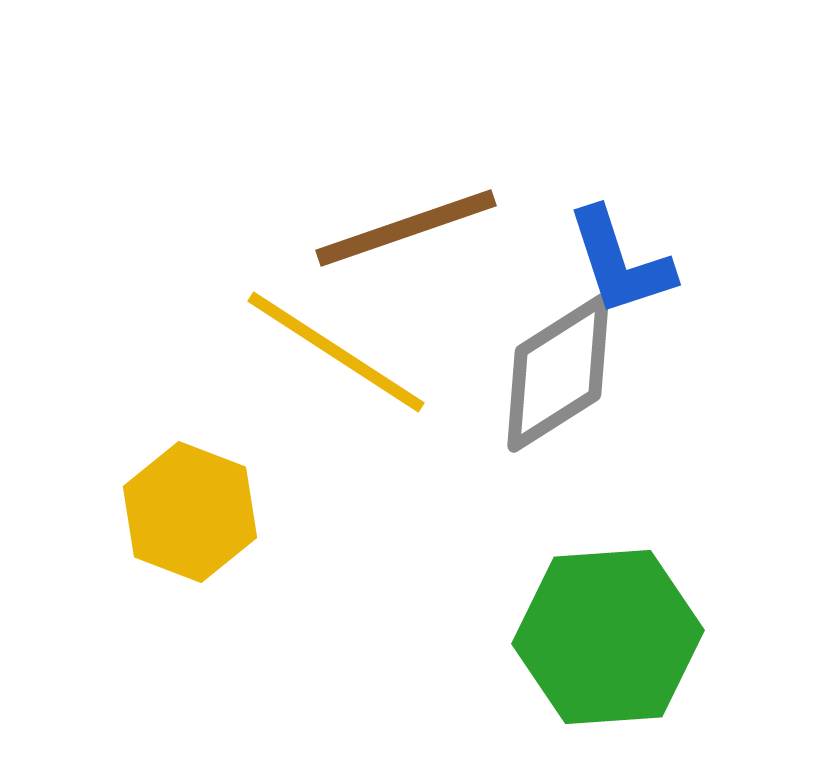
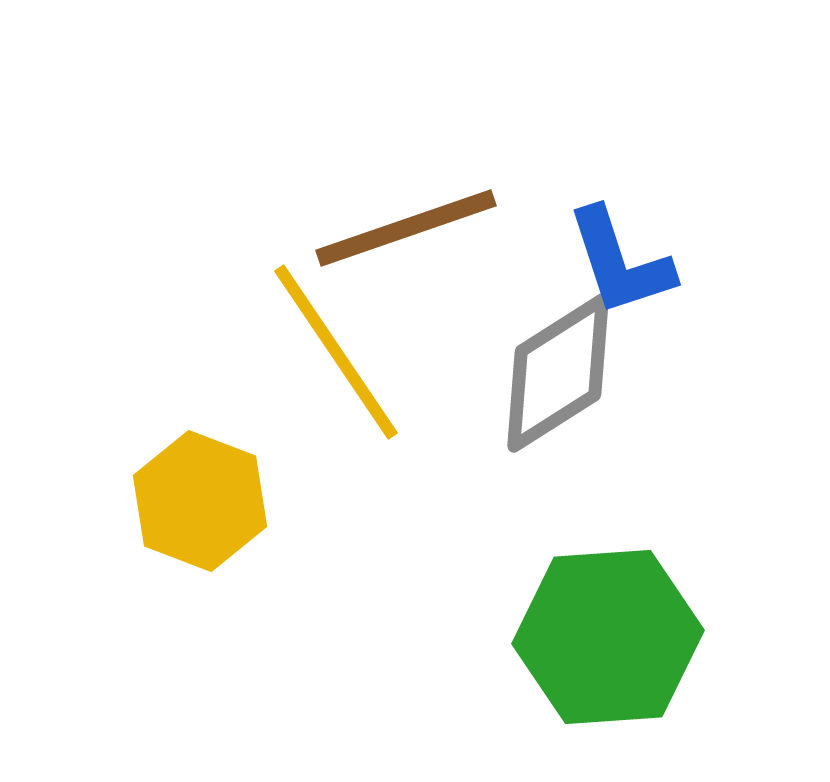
yellow line: rotated 23 degrees clockwise
yellow hexagon: moved 10 px right, 11 px up
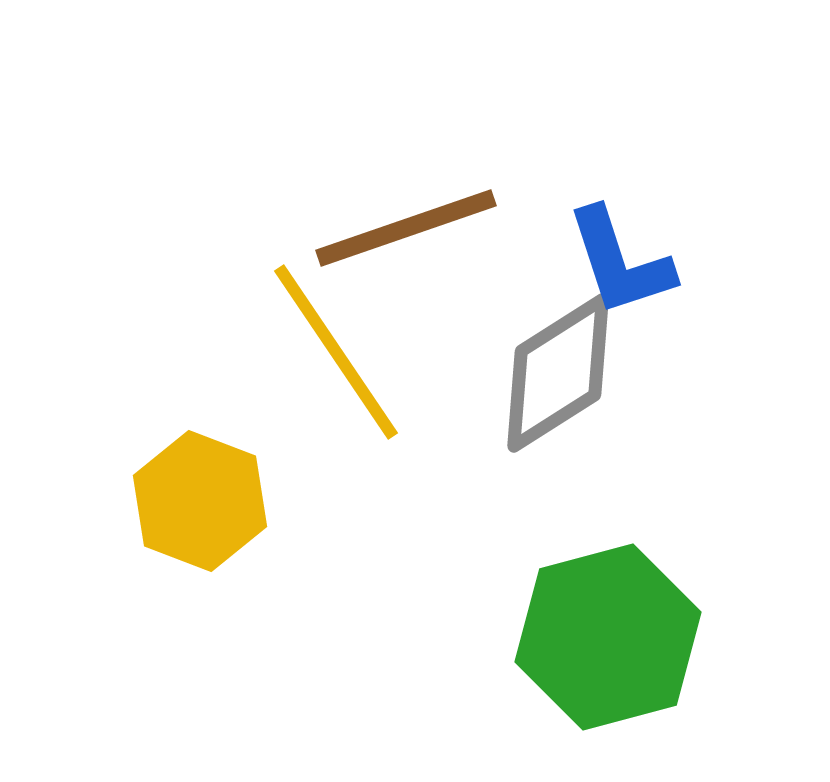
green hexagon: rotated 11 degrees counterclockwise
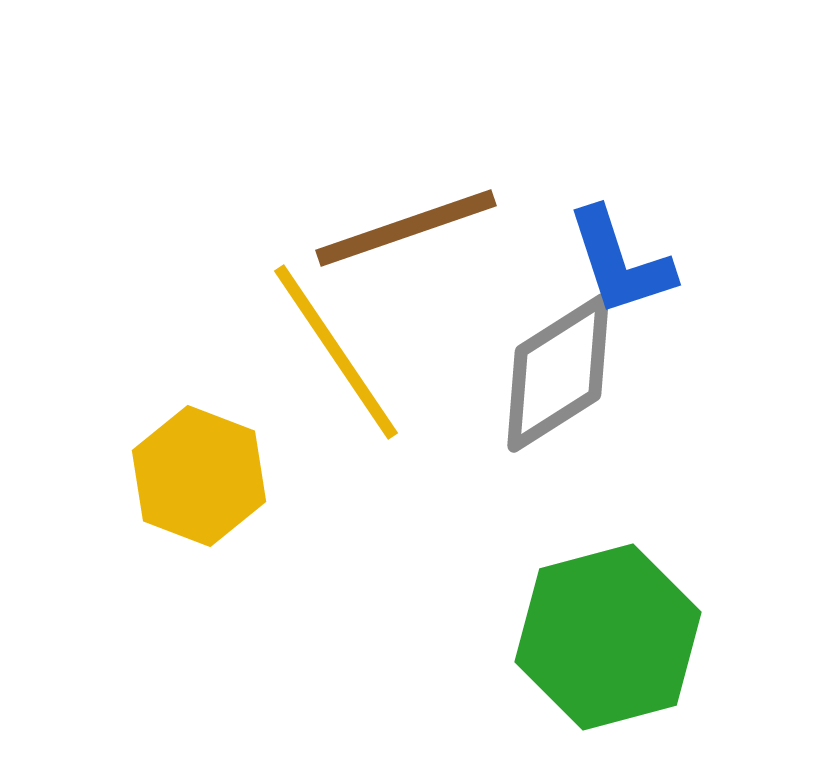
yellow hexagon: moved 1 px left, 25 px up
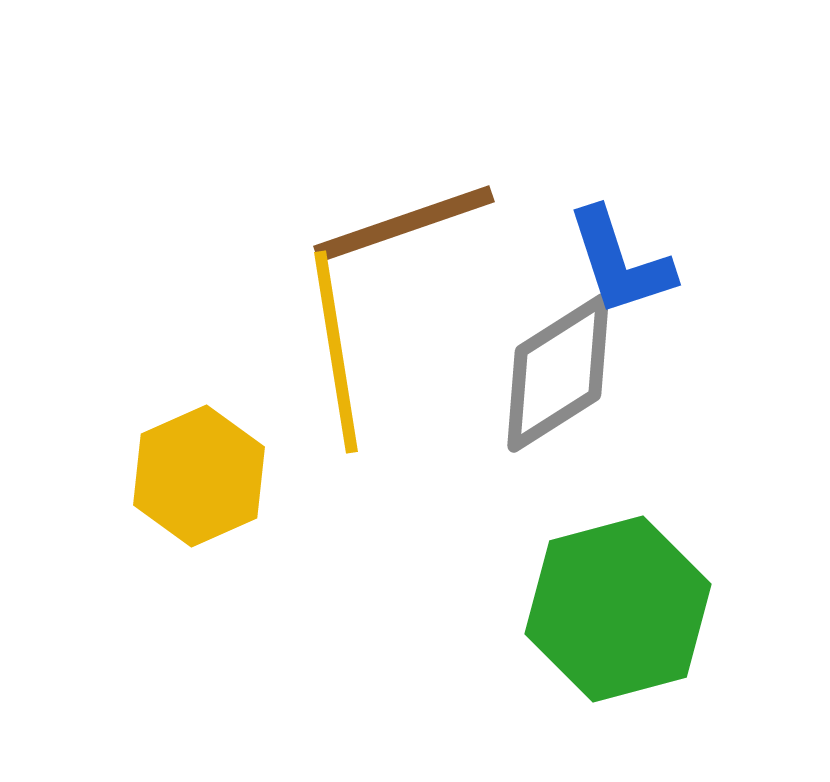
brown line: moved 2 px left, 4 px up
yellow line: rotated 25 degrees clockwise
yellow hexagon: rotated 15 degrees clockwise
green hexagon: moved 10 px right, 28 px up
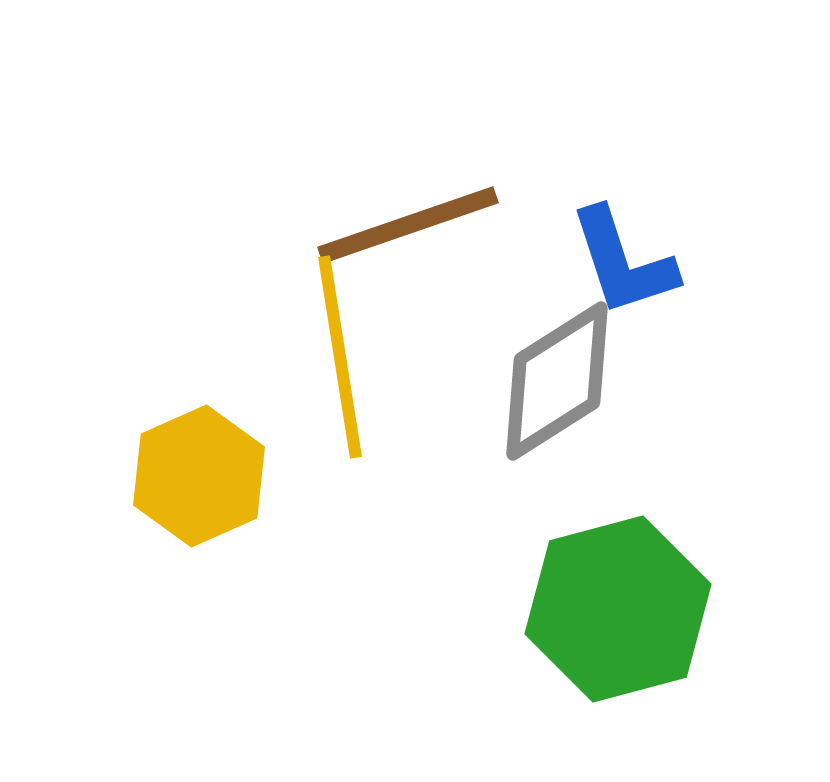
brown line: moved 4 px right, 1 px down
blue L-shape: moved 3 px right
yellow line: moved 4 px right, 5 px down
gray diamond: moved 1 px left, 8 px down
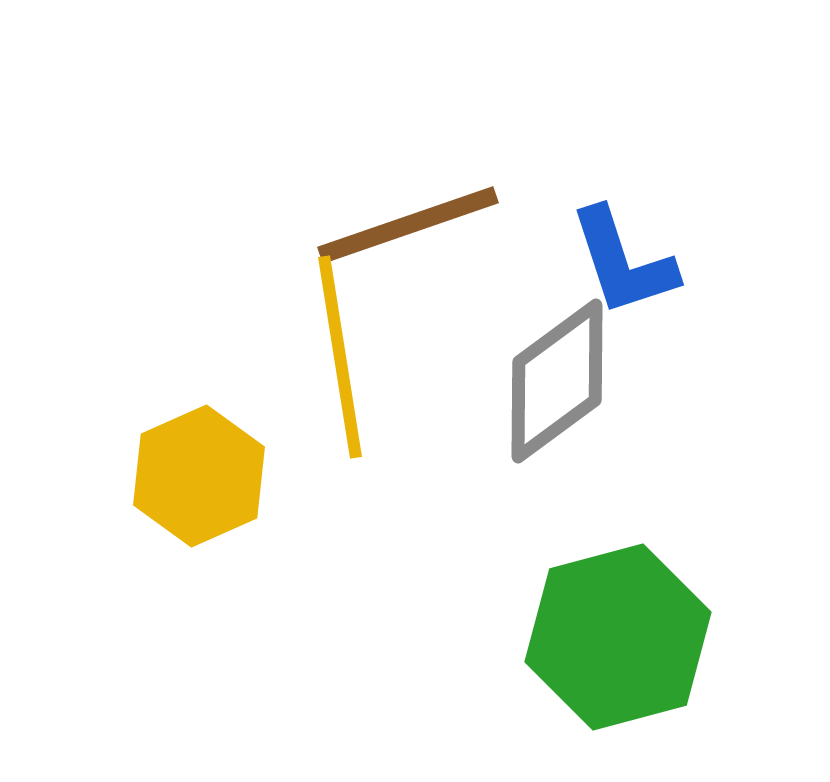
gray diamond: rotated 4 degrees counterclockwise
green hexagon: moved 28 px down
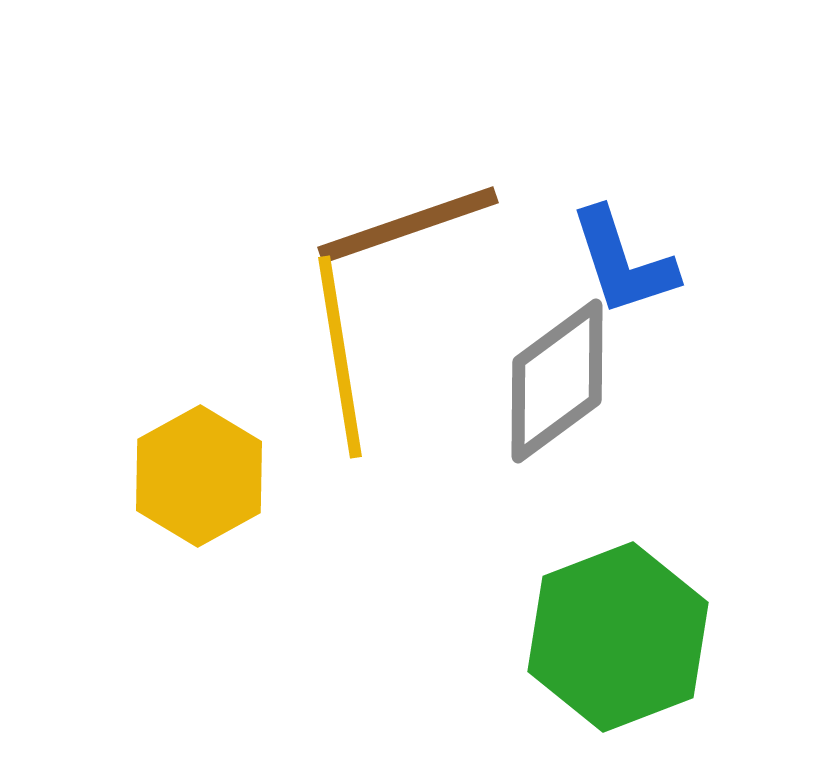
yellow hexagon: rotated 5 degrees counterclockwise
green hexagon: rotated 6 degrees counterclockwise
